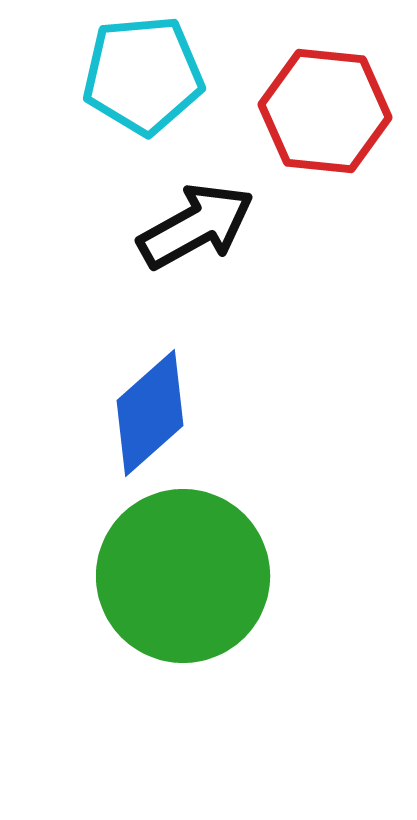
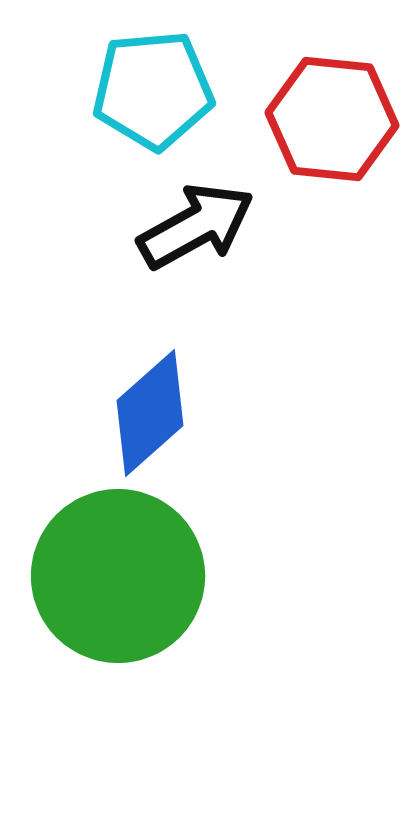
cyan pentagon: moved 10 px right, 15 px down
red hexagon: moved 7 px right, 8 px down
green circle: moved 65 px left
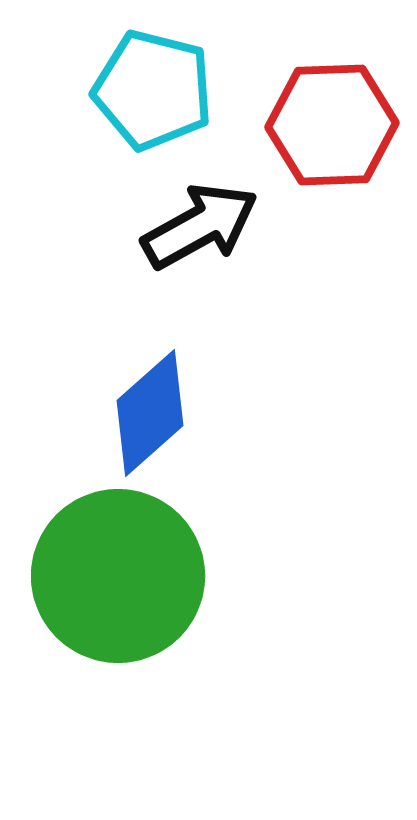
cyan pentagon: rotated 19 degrees clockwise
red hexagon: moved 6 px down; rotated 8 degrees counterclockwise
black arrow: moved 4 px right
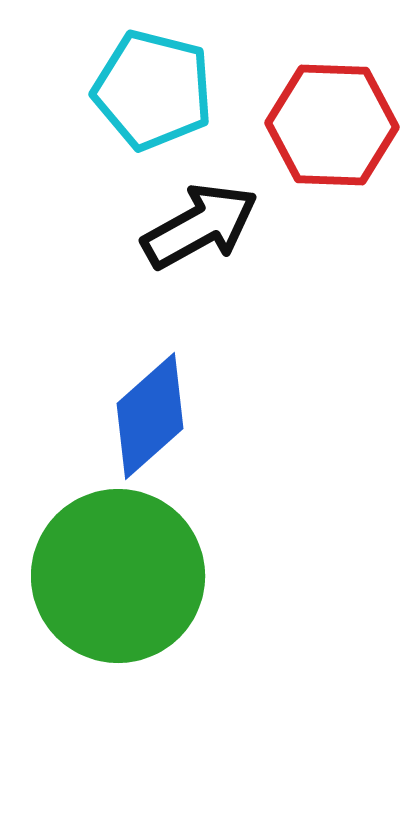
red hexagon: rotated 4 degrees clockwise
blue diamond: moved 3 px down
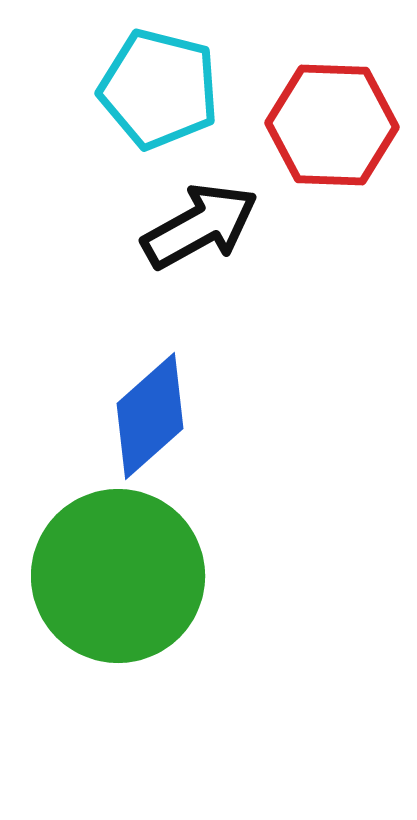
cyan pentagon: moved 6 px right, 1 px up
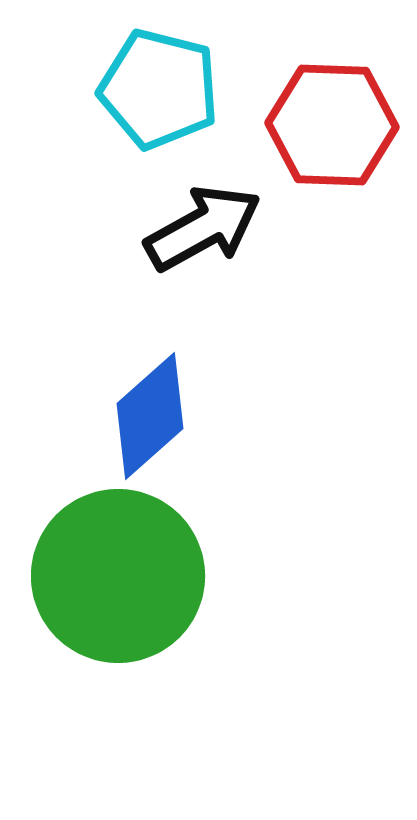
black arrow: moved 3 px right, 2 px down
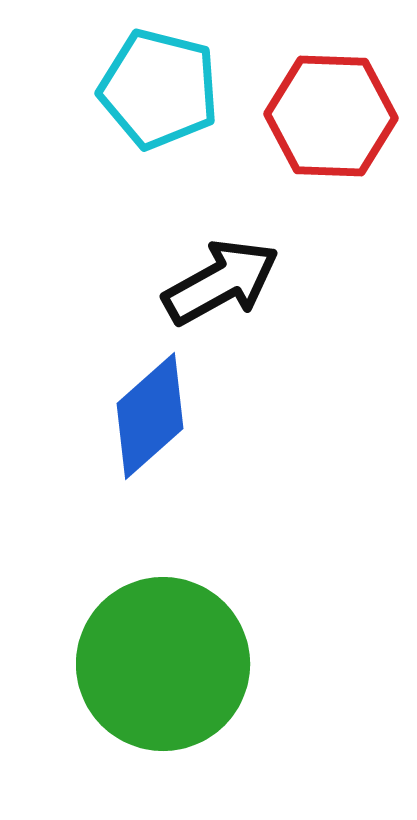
red hexagon: moved 1 px left, 9 px up
black arrow: moved 18 px right, 54 px down
green circle: moved 45 px right, 88 px down
